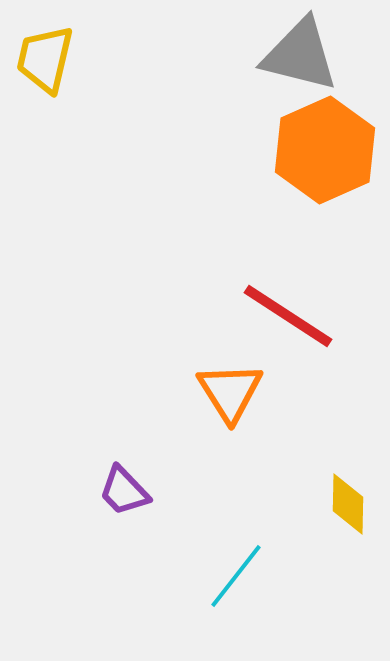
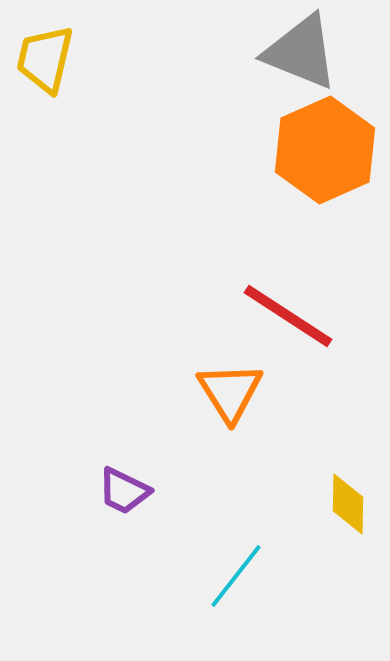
gray triangle: moved 1 px right, 3 px up; rotated 8 degrees clockwise
purple trapezoid: rotated 20 degrees counterclockwise
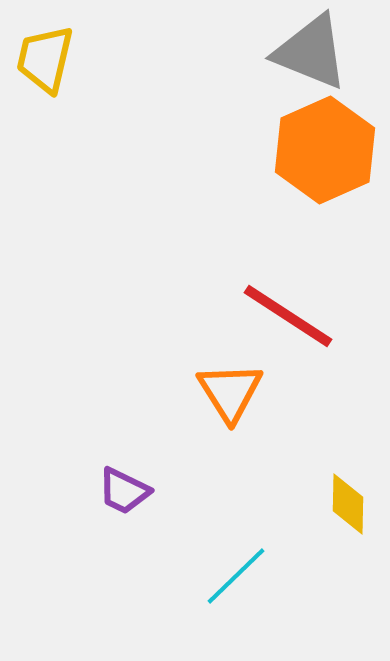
gray triangle: moved 10 px right
cyan line: rotated 8 degrees clockwise
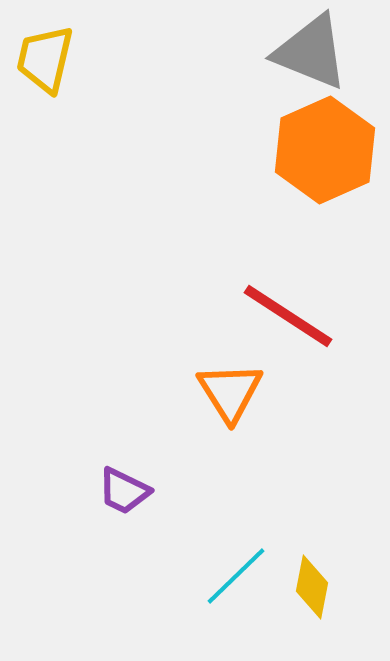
yellow diamond: moved 36 px left, 83 px down; rotated 10 degrees clockwise
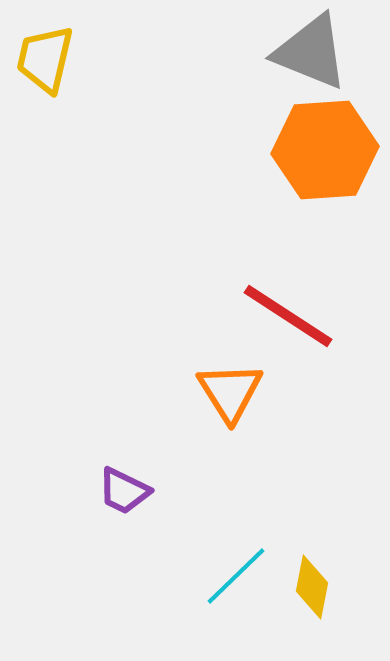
orange hexagon: rotated 20 degrees clockwise
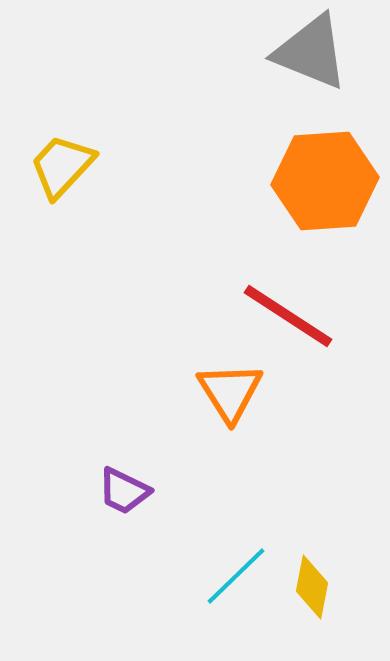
yellow trapezoid: moved 17 px right, 107 px down; rotated 30 degrees clockwise
orange hexagon: moved 31 px down
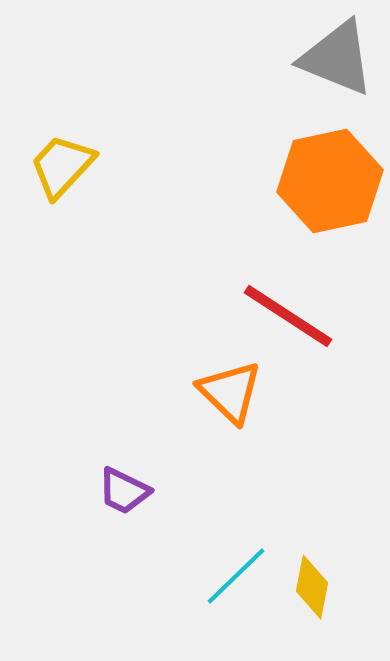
gray triangle: moved 26 px right, 6 px down
orange hexagon: moved 5 px right; rotated 8 degrees counterclockwise
orange triangle: rotated 14 degrees counterclockwise
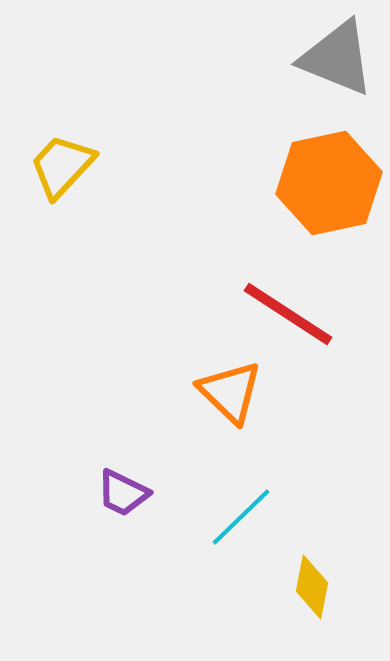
orange hexagon: moved 1 px left, 2 px down
red line: moved 2 px up
purple trapezoid: moved 1 px left, 2 px down
cyan line: moved 5 px right, 59 px up
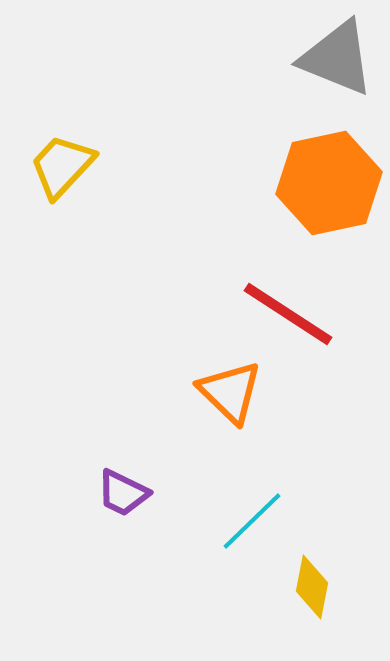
cyan line: moved 11 px right, 4 px down
